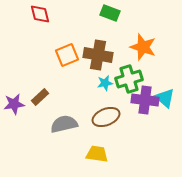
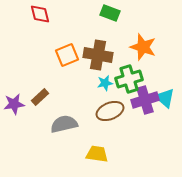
purple cross: rotated 24 degrees counterclockwise
brown ellipse: moved 4 px right, 6 px up
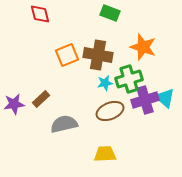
brown rectangle: moved 1 px right, 2 px down
yellow trapezoid: moved 8 px right; rotated 10 degrees counterclockwise
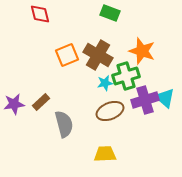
orange star: moved 1 px left, 4 px down
brown cross: rotated 20 degrees clockwise
green cross: moved 3 px left, 3 px up
brown rectangle: moved 3 px down
gray semicircle: rotated 88 degrees clockwise
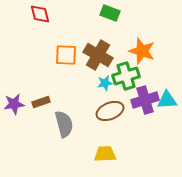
orange square: moved 1 px left; rotated 25 degrees clockwise
cyan triangle: moved 2 px right, 2 px down; rotated 45 degrees counterclockwise
brown rectangle: rotated 24 degrees clockwise
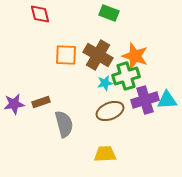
green rectangle: moved 1 px left
orange star: moved 7 px left, 5 px down
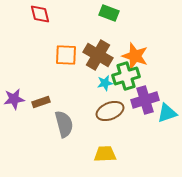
cyan triangle: moved 13 px down; rotated 15 degrees counterclockwise
purple star: moved 5 px up
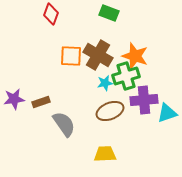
red diamond: moved 11 px right; rotated 35 degrees clockwise
orange square: moved 5 px right, 1 px down
purple cross: moved 1 px left; rotated 12 degrees clockwise
gray semicircle: rotated 20 degrees counterclockwise
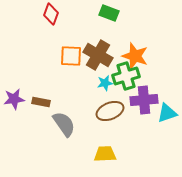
brown rectangle: rotated 30 degrees clockwise
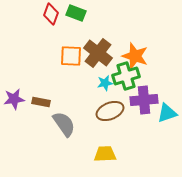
green rectangle: moved 33 px left
brown cross: moved 2 px up; rotated 8 degrees clockwise
